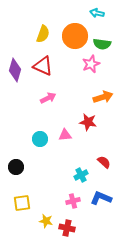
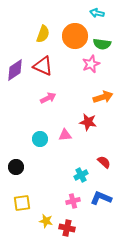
purple diamond: rotated 40 degrees clockwise
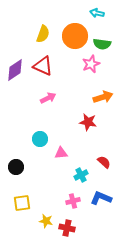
pink triangle: moved 4 px left, 18 px down
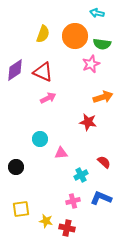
red triangle: moved 6 px down
yellow square: moved 1 px left, 6 px down
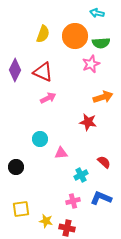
green semicircle: moved 1 px left, 1 px up; rotated 12 degrees counterclockwise
purple diamond: rotated 30 degrees counterclockwise
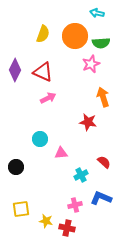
orange arrow: rotated 90 degrees counterclockwise
pink cross: moved 2 px right, 4 px down
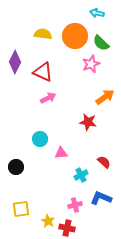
yellow semicircle: rotated 102 degrees counterclockwise
green semicircle: rotated 48 degrees clockwise
purple diamond: moved 8 px up
orange arrow: moved 2 px right; rotated 72 degrees clockwise
yellow star: moved 2 px right; rotated 16 degrees clockwise
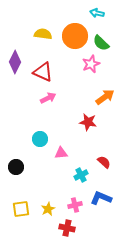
yellow star: moved 12 px up; rotated 16 degrees clockwise
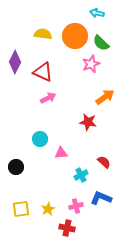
pink cross: moved 1 px right, 1 px down
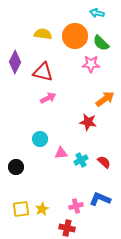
pink star: rotated 24 degrees clockwise
red triangle: rotated 10 degrees counterclockwise
orange arrow: moved 2 px down
cyan cross: moved 15 px up
blue L-shape: moved 1 px left, 1 px down
yellow star: moved 6 px left
